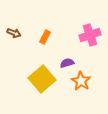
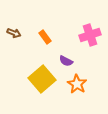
orange rectangle: rotated 64 degrees counterclockwise
purple semicircle: moved 1 px left, 2 px up; rotated 136 degrees counterclockwise
orange star: moved 4 px left, 3 px down
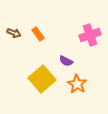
orange rectangle: moved 7 px left, 3 px up
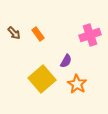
brown arrow: rotated 24 degrees clockwise
purple semicircle: rotated 88 degrees counterclockwise
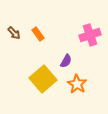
yellow square: moved 1 px right
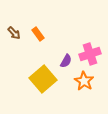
pink cross: moved 19 px down
orange star: moved 7 px right, 3 px up
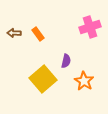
brown arrow: rotated 136 degrees clockwise
pink cross: moved 27 px up
purple semicircle: rotated 16 degrees counterclockwise
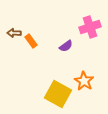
orange rectangle: moved 7 px left, 7 px down
purple semicircle: moved 15 px up; rotated 40 degrees clockwise
yellow square: moved 15 px right, 15 px down; rotated 20 degrees counterclockwise
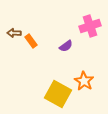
pink cross: moved 1 px up
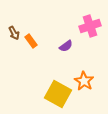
brown arrow: rotated 120 degrees counterclockwise
